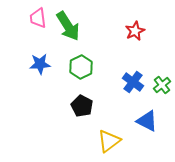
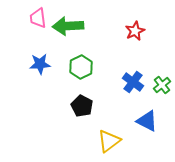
green arrow: rotated 120 degrees clockwise
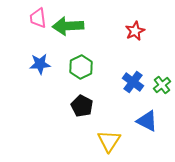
yellow triangle: rotated 20 degrees counterclockwise
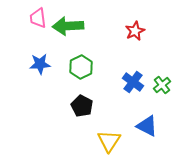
blue triangle: moved 5 px down
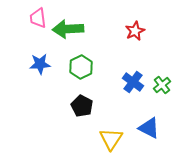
green arrow: moved 3 px down
blue triangle: moved 2 px right, 2 px down
yellow triangle: moved 2 px right, 2 px up
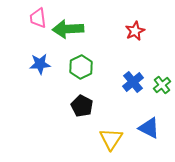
blue cross: rotated 15 degrees clockwise
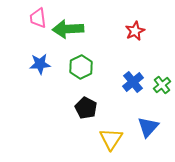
black pentagon: moved 4 px right, 2 px down
blue triangle: moved 1 px left, 1 px up; rotated 45 degrees clockwise
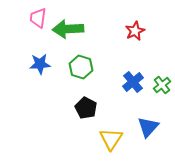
pink trapezoid: rotated 15 degrees clockwise
green hexagon: rotated 15 degrees counterclockwise
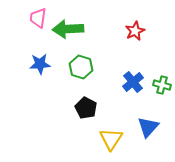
green cross: rotated 36 degrees counterclockwise
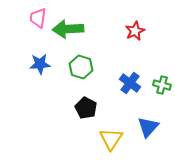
blue cross: moved 3 px left, 1 px down; rotated 15 degrees counterclockwise
